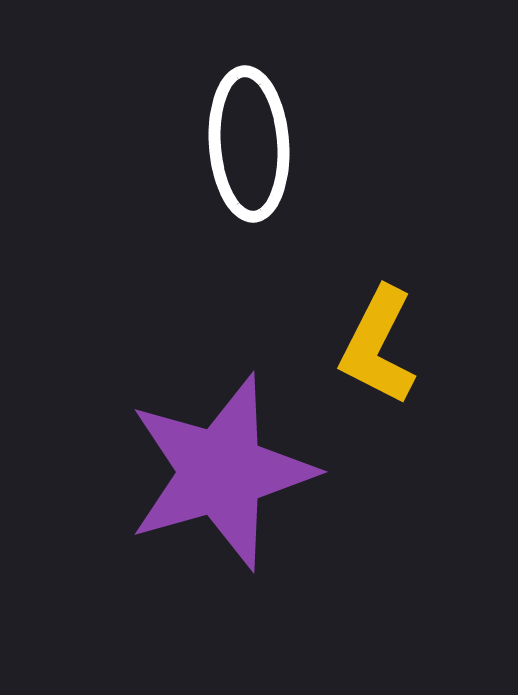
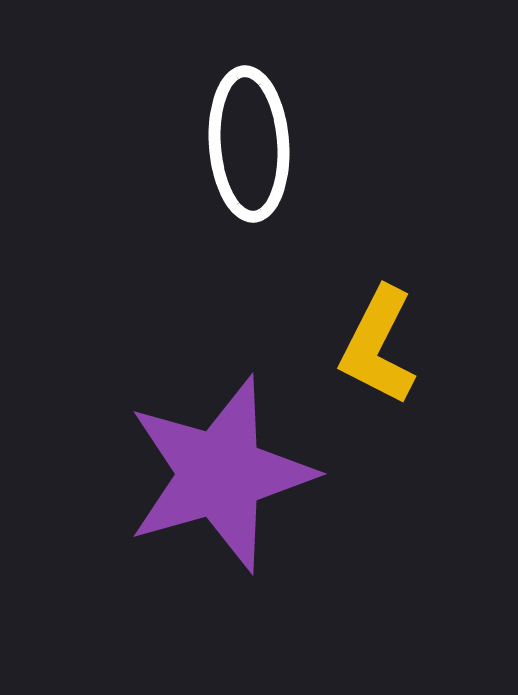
purple star: moved 1 px left, 2 px down
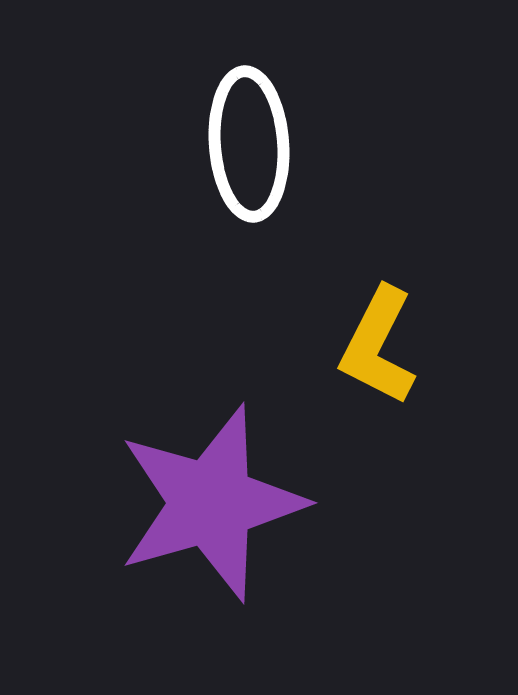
purple star: moved 9 px left, 29 px down
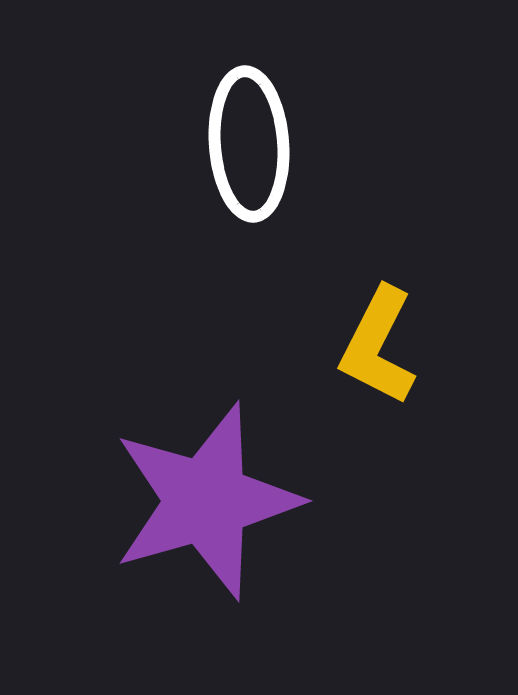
purple star: moved 5 px left, 2 px up
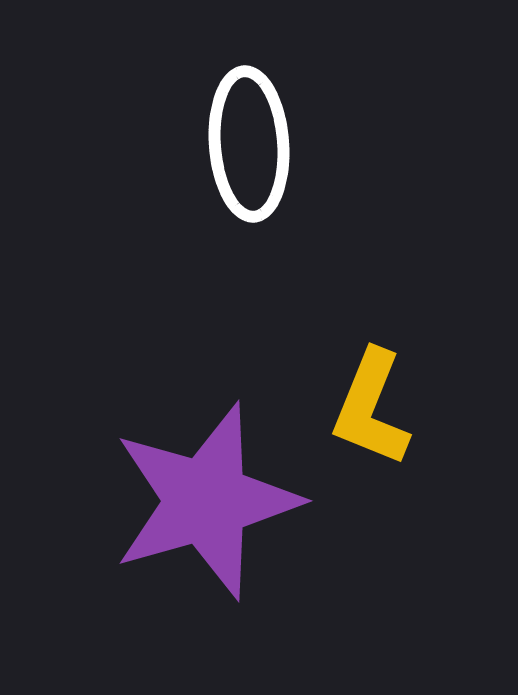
yellow L-shape: moved 7 px left, 62 px down; rotated 5 degrees counterclockwise
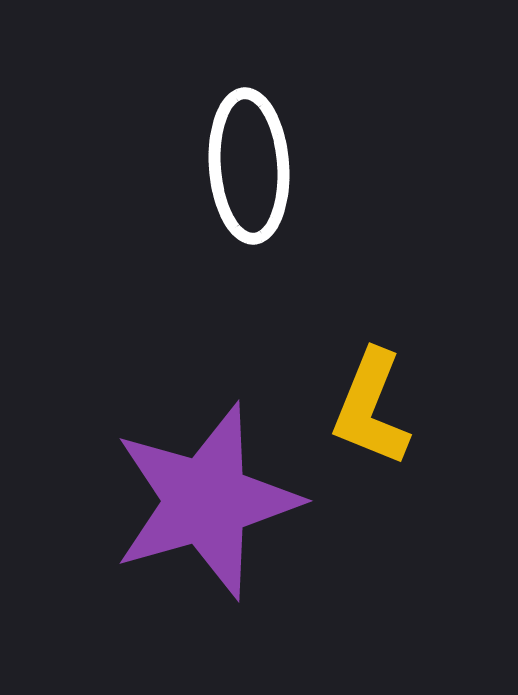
white ellipse: moved 22 px down
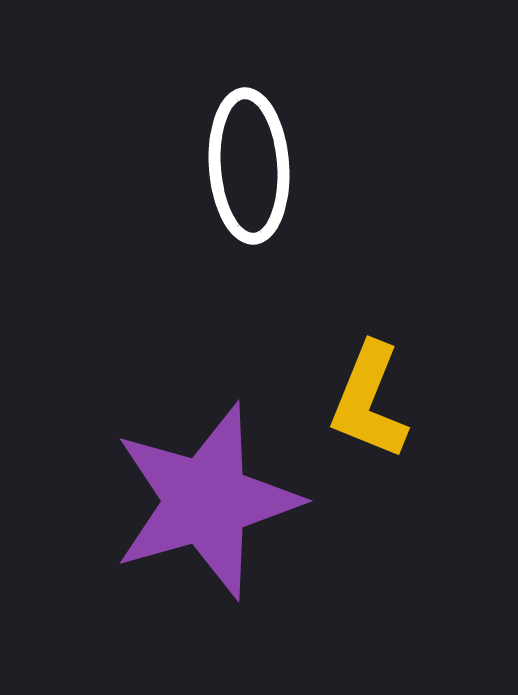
yellow L-shape: moved 2 px left, 7 px up
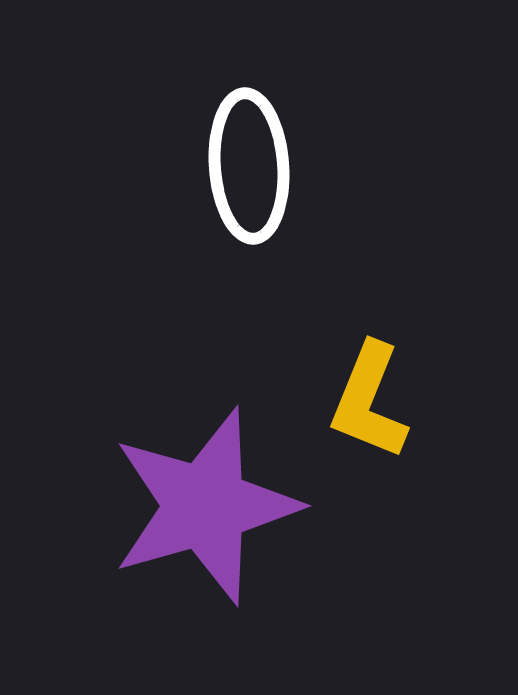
purple star: moved 1 px left, 5 px down
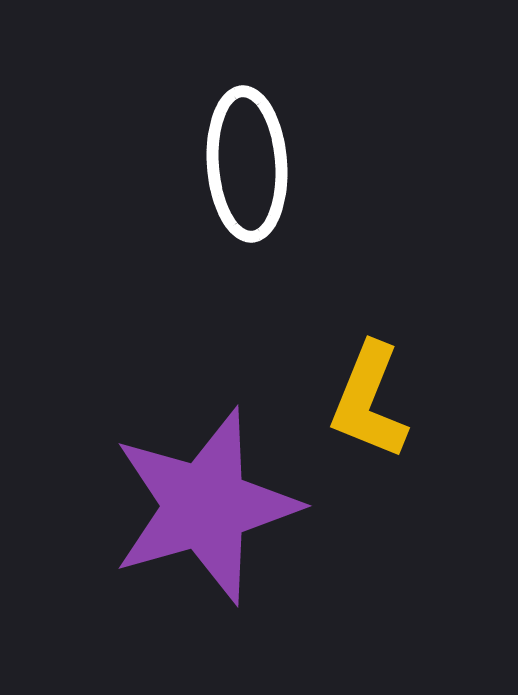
white ellipse: moved 2 px left, 2 px up
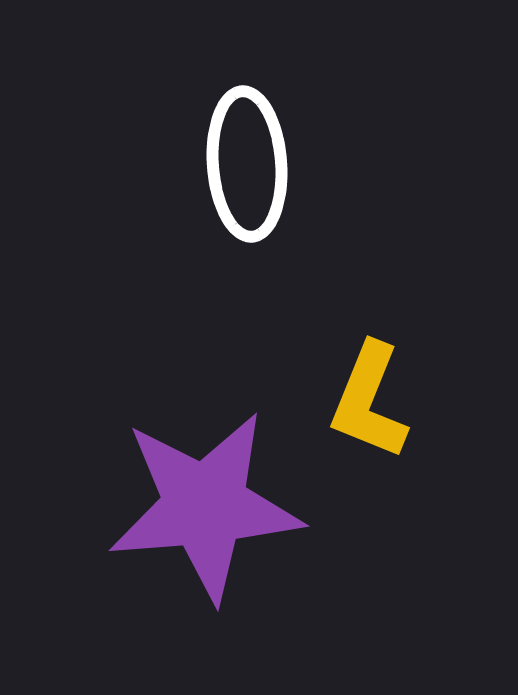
purple star: rotated 11 degrees clockwise
